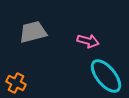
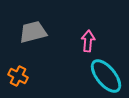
pink arrow: rotated 100 degrees counterclockwise
orange cross: moved 2 px right, 7 px up
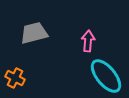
gray trapezoid: moved 1 px right, 1 px down
orange cross: moved 3 px left, 2 px down
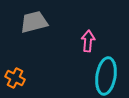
gray trapezoid: moved 11 px up
cyan ellipse: rotated 48 degrees clockwise
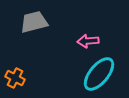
pink arrow: rotated 100 degrees counterclockwise
cyan ellipse: moved 7 px left, 2 px up; rotated 30 degrees clockwise
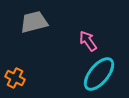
pink arrow: rotated 60 degrees clockwise
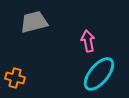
pink arrow: rotated 25 degrees clockwise
orange cross: rotated 12 degrees counterclockwise
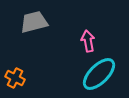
cyan ellipse: rotated 6 degrees clockwise
orange cross: rotated 12 degrees clockwise
